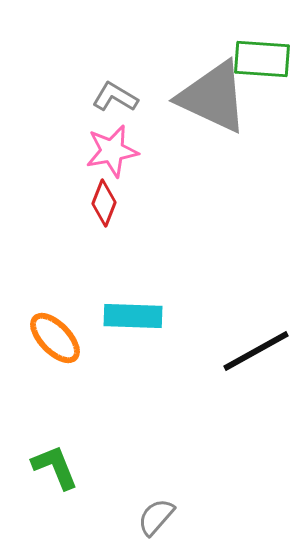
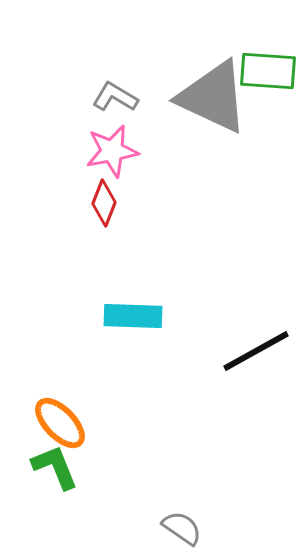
green rectangle: moved 6 px right, 12 px down
orange ellipse: moved 5 px right, 85 px down
gray semicircle: moved 26 px right, 11 px down; rotated 84 degrees clockwise
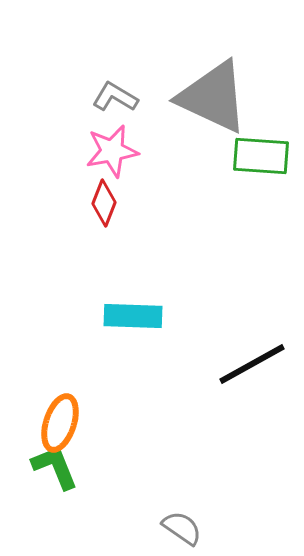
green rectangle: moved 7 px left, 85 px down
black line: moved 4 px left, 13 px down
orange ellipse: rotated 62 degrees clockwise
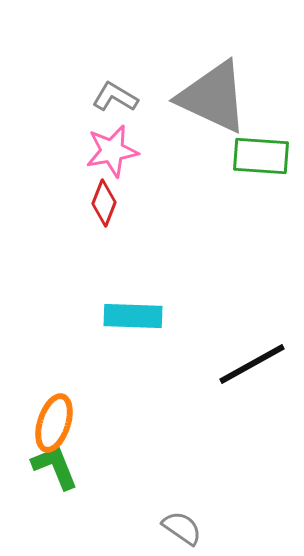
orange ellipse: moved 6 px left
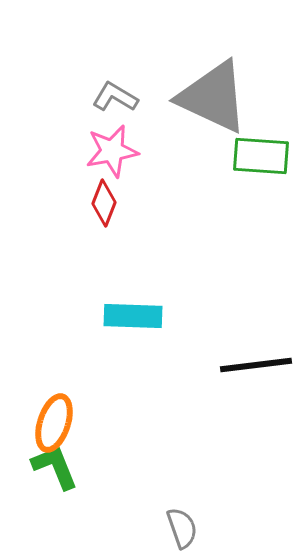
black line: moved 4 px right, 1 px down; rotated 22 degrees clockwise
gray semicircle: rotated 36 degrees clockwise
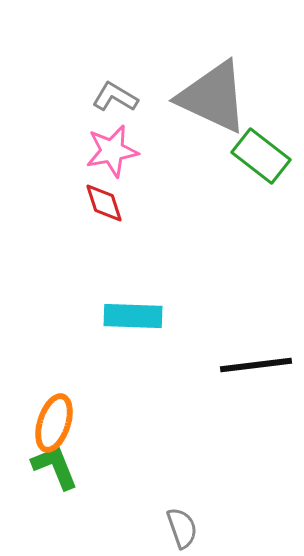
green rectangle: rotated 34 degrees clockwise
red diamond: rotated 39 degrees counterclockwise
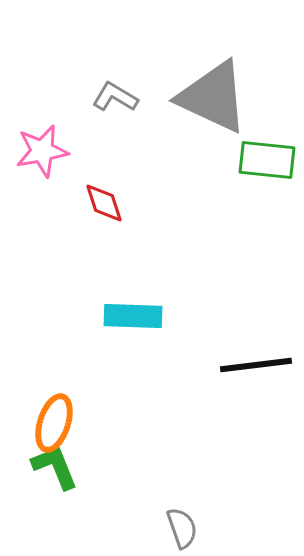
pink star: moved 70 px left
green rectangle: moved 6 px right, 4 px down; rotated 32 degrees counterclockwise
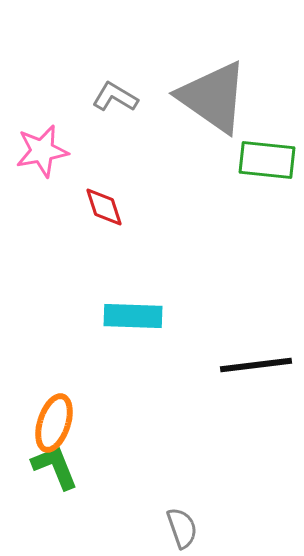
gray triangle: rotated 10 degrees clockwise
red diamond: moved 4 px down
